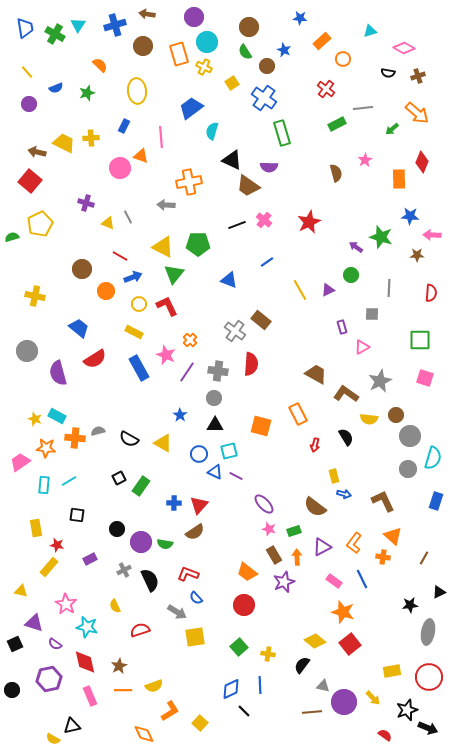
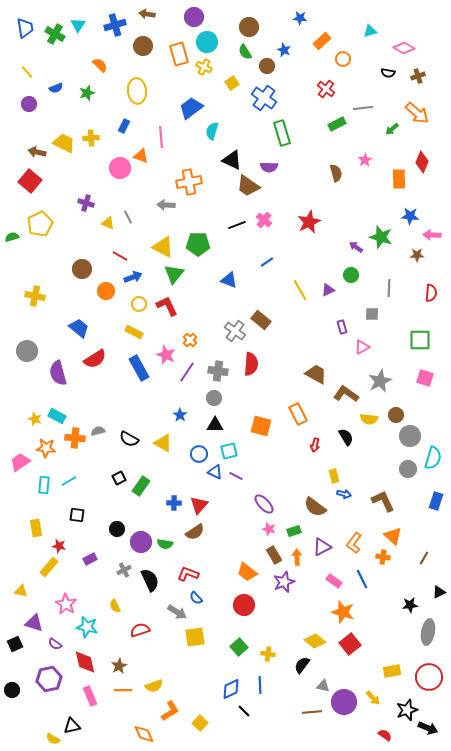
red star at (57, 545): moved 2 px right, 1 px down
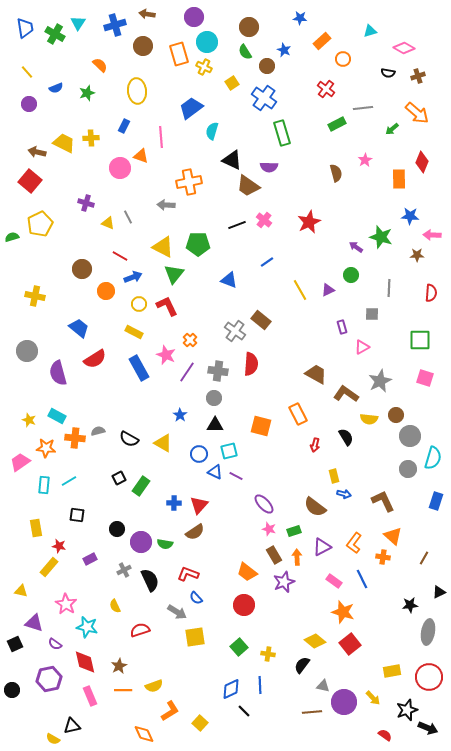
cyan triangle at (78, 25): moved 2 px up
yellow star at (35, 419): moved 6 px left, 1 px down
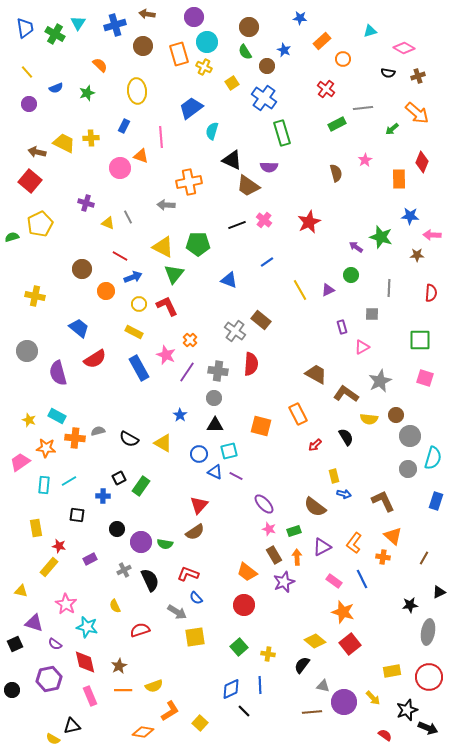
red arrow at (315, 445): rotated 32 degrees clockwise
blue cross at (174, 503): moved 71 px left, 7 px up
orange diamond at (144, 734): moved 1 px left, 2 px up; rotated 55 degrees counterclockwise
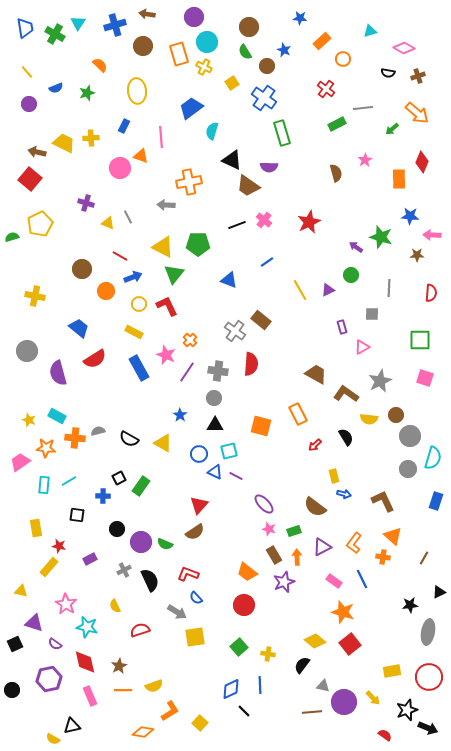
red square at (30, 181): moved 2 px up
green semicircle at (165, 544): rotated 14 degrees clockwise
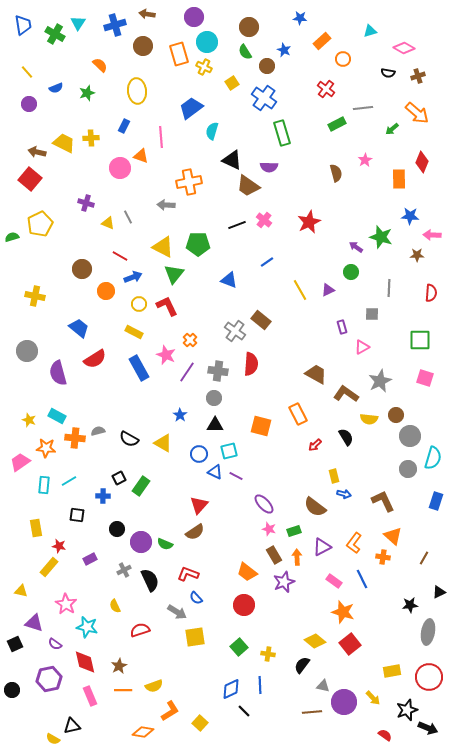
blue trapezoid at (25, 28): moved 2 px left, 3 px up
green circle at (351, 275): moved 3 px up
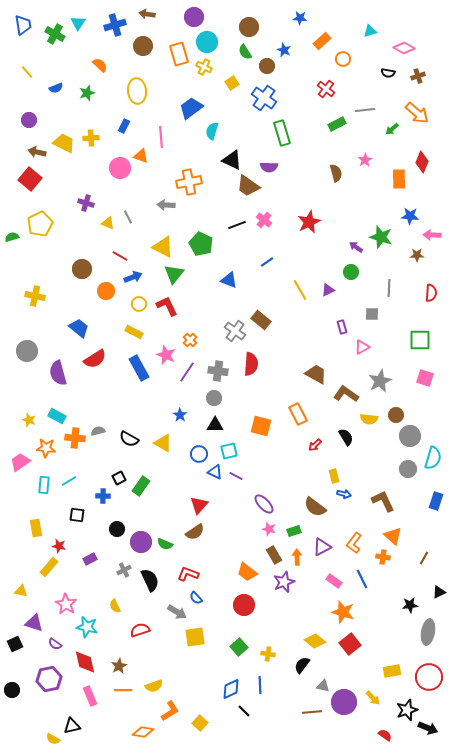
purple circle at (29, 104): moved 16 px down
gray line at (363, 108): moved 2 px right, 2 px down
green pentagon at (198, 244): moved 3 px right; rotated 25 degrees clockwise
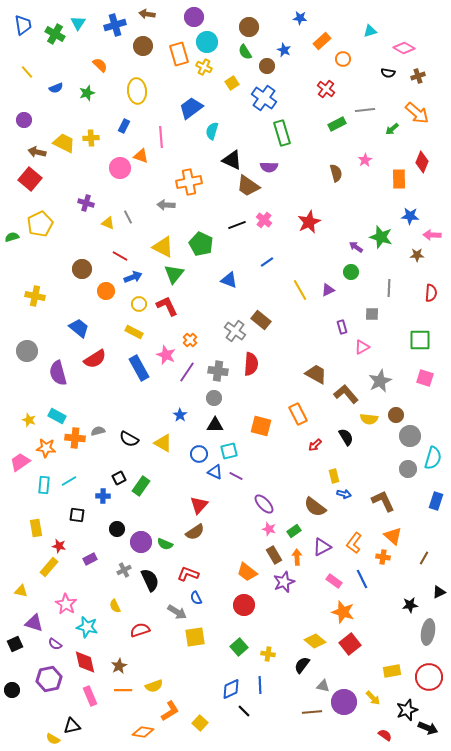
purple circle at (29, 120): moved 5 px left
brown L-shape at (346, 394): rotated 15 degrees clockwise
green rectangle at (294, 531): rotated 16 degrees counterclockwise
blue semicircle at (196, 598): rotated 16 degrees clockwise
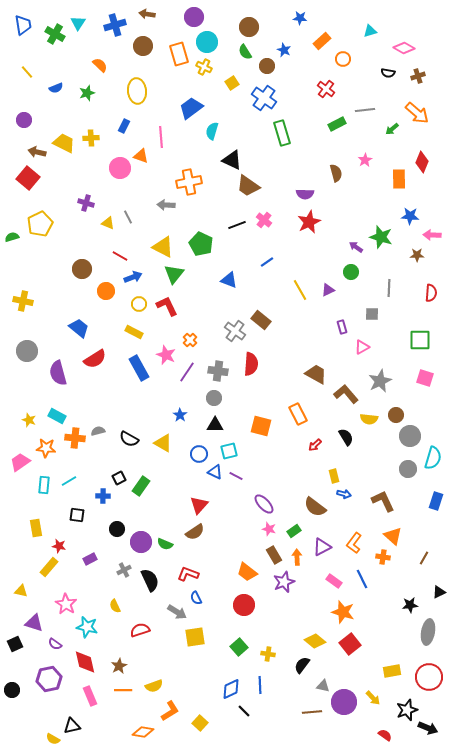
purple semicircle at (269, 167): moved 36 px right, 27 px down
red square at (30, 179): moved 2 px left, 1 px up
yellow cross at (35, 296): moved 12 px left, 5 px down
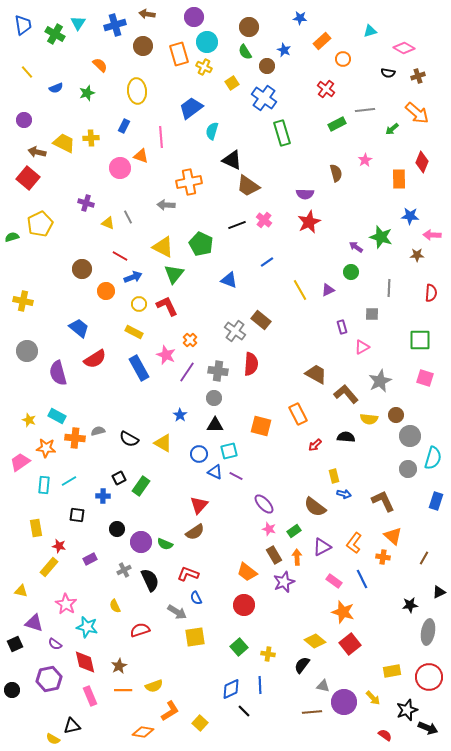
black semicircle at (346, 437): rotated 54 degrees counterclockwise
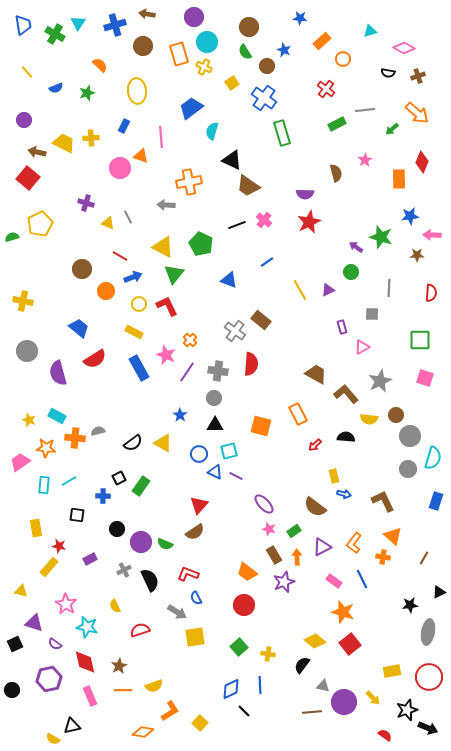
blue star at (410, 216): rotated 12 degrees counterclockwise
black semicircle at (129, 439): moved 4 px right, 4 px down; rotated 66 degrees counterclockwise
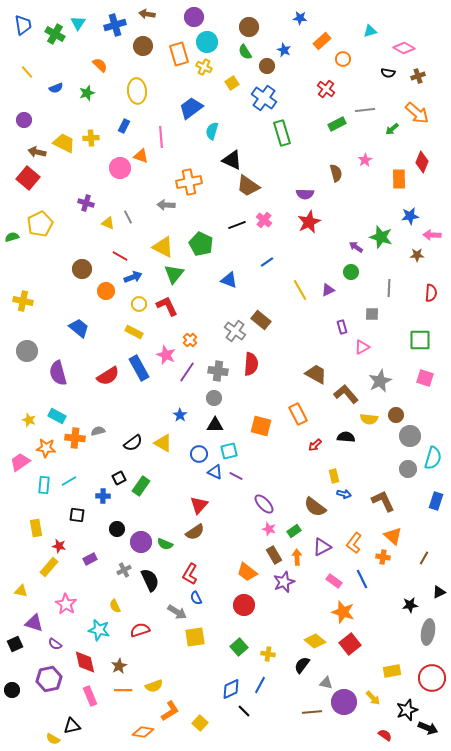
red semicircle at (95, 359): moved 13 px right, 17 px down
red L-shape at (188, 574): moved 2 px right; rotated 80 degrees counterclockwise
cyan star at (87, 627): moved 12 px right, 3 px down
red circle at (429, 677): moved 3 px right, 1 px down
blue line at (260, 685): rotated 30 degrees clockwise
gray triangle at (323, 686): moved 3 px right, 3 px up
